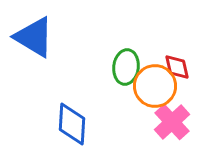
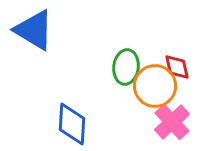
blue triangle: moved 7 px up
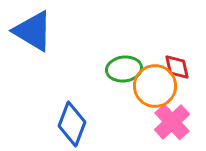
blue triangle: moved 1 px left, 1 px down
green ellipse: moved 2 px left, 2 px down; rotated 76 degrees clockwise
blue diamond: rotated 18 degrees clockwise
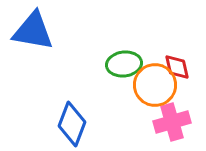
blue triangle: rotated 21 degrees counterclockwise
green ellipse: moved 5 px up
orange circle: moved 1 px up
pink cross: rotated 27 degrees clockwise
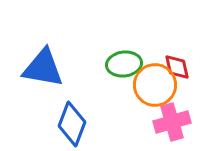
blue triangle: moved 10 px right, 37 px down
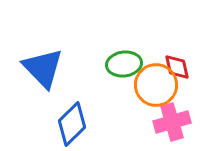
blue triangle: rotated 36 degrees clockwise
orange circle: moved 1 px right
blue diamond: rotated 24 degrees clockwise
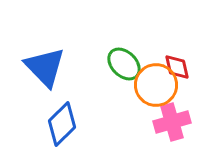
green ellipse: rotated 52 degrees clockwise
blue triangle: moved 2 px right, 1 px up
blue diamond: moved 10 px left
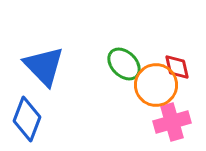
blue triangle: moved 1 px left, 1 px up
blue diamond: moved 35 px left, 5 px up; rotated 24 degrees counterclockwise
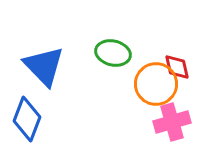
green ellipse: moved 11 px left, 11 px up; rotated 32 degrees counterclockwise
orange circle: moved 1 px up
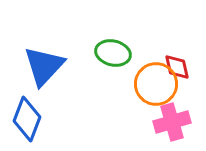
blue triangle: rotated 27 degrees clockwise
